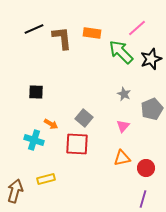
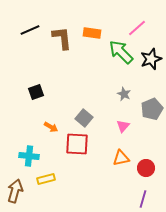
black line: moved 4 px left, 1 px down
black square: rotated 21 degrees counterclockwise
orange arrow: moved 3 px down
cyan cross: moved 5 px left, 16 px down; rotated 12 degrees counterclockwise
orange triangle: moved 1 px left
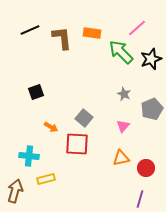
purple line: moved 3 px left
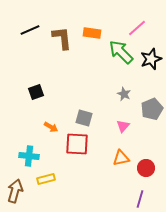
gray square: rotated 24 degrees counterclockwise
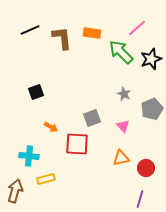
gray square: moved 8 px right; rotated 36 degrees counterclockwise
pink triangle: rotated 24 degrees counterclockwise
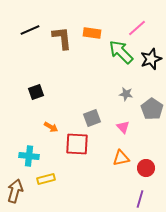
gray star: moved 2 px right; rotated 16 degrees counterclockwise
gray pentagon: rotated 15 degrees counterclockwise
pink triangle: moved 1 px down
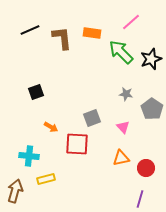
pink line: moved 6 px left, 6 px up
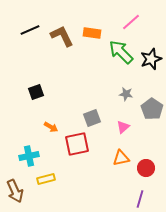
brown L-shape: moved 2 px up; rotated 20 degrees counterclockwise
pink triangle: rotated 32 degrees clockwise
red square: rotated 15 degrees counterclockwise
cyan cross: rotated 18 degrees counterclockwise
brown arrow: rotated 140 degrees clockwise
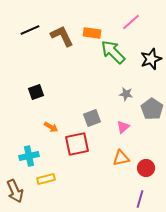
green arrow: moved 8 px left
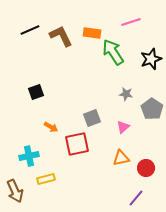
pink line: rotated 24 degrees clockwise
brown L-shape: moved 1 px left
green arrow: rotated 12 degrees clockwise
purple line: moved 4 px left, 1 px up; rotated 24 degrees clockwise
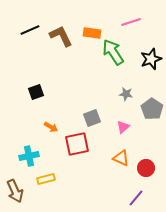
orange triangle: rotated 36 degrees clockwise
